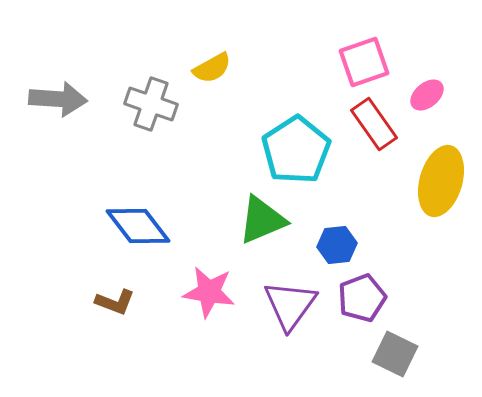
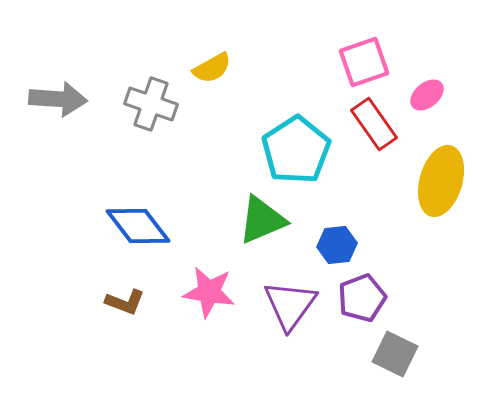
brown L-shape: moved 10 px right
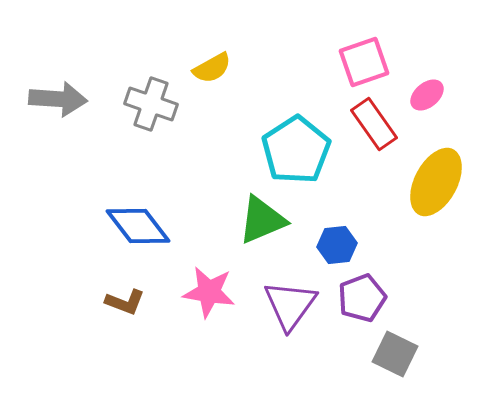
yellow ellipse: moved 5 px left, 1 px down; rotated 12 degrees clockwise
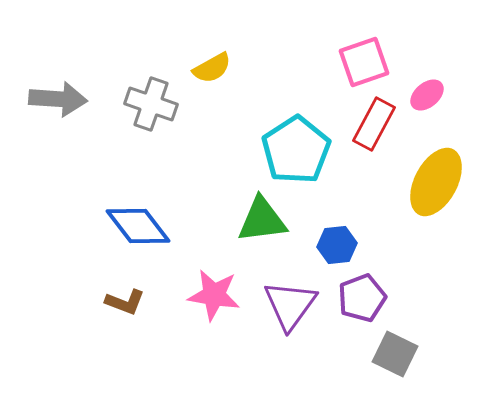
red rectangle: rotated 63 degrees clockwise
green triangle: rotated 16 degrees clockwise
pink star: moved 5 px right, 3 px down
